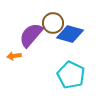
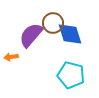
blue diamond: rotated 56 degrees clockwise
orange arrow: moved 3 px left, 1 px down
cyan pentagon: rotated 12 degrees counterclockwise
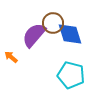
purple semicircle: moved 3 px right
orange arrow: rotated 48 degrees clockwise
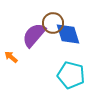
blue diamond: moved 2 px left
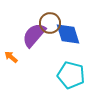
brown circle: moved 3 px left
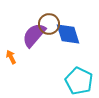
brown circle: moved 1 px left, 1 px down
orange arrow: rotated 24 degrees clockwise
cyan pentagon: moved 8 px right, 6 px down; rotated 12 degrees clockwise
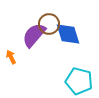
cyan pentagon: rotated 12 degrees counterclockwise
